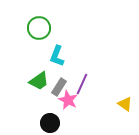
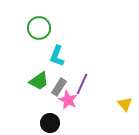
yellow triangle: rotated 14 degrees clockwise
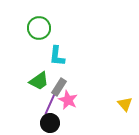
cyan L-shape: rotated 15 degrees counterclockwise
purple line: moved 32 px left, 20 px down
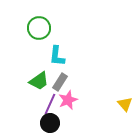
gray rectangle: moved 1 px right, 5 px up
pink star: rotated 24 degrees clockwise
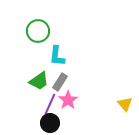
green circle: moved 1 px left, 3 px down
pink star: rotated 12 degrees counterclockwise
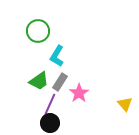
cyan L-shape: rotated 25 degrees clockwise
pink star: moved 11 px right, 7 px up
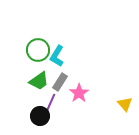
green circle: moved 19 px down
black circle: moved 10 px left, 7 px up
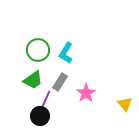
cyan L-shape: moved 9 px right, 3 px up
green trapezoid: moved 6 px left, 1 px up
pink star: moved 7 px right
purple line: moved 5 px left, 3 px up
